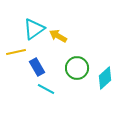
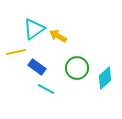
blue rectangle: rotated 24 degrees counterclockwise
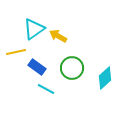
green circle: moved 5 px left
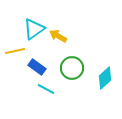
yellow line: moved 1 px left, 1 px up
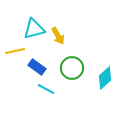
cyan triangle: rotated 20 degrees clockwise
yellow arrow: rotated 150 degrees counterclockwise
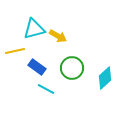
yellow arrow: rotated 30 degrees counterclockwise
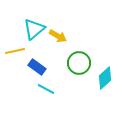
cyan triangle: rotated 25 degrees counterclockwise
green circle: moved 7 px right, 5 px up
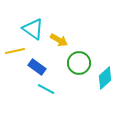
cyan triangle: moved 1 px left; rotated 45 degrees counterclockwise
yellow arrow: moved 1 px right, 4 px down
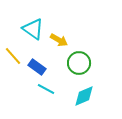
yellow line: moved 2 px left, 5 px down; rotated 60 degrees clockwise
cyan diamond: moved 21 px left, 18 px down; rotated 20 degrees clockwise
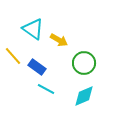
green circle: moved 5 px right
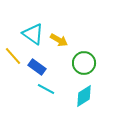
cyan triangle: moved 5 px down
cyan diamond: rotated 10 degrees counterclockwise
